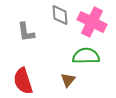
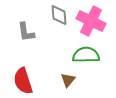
gray diamond: moved 1 px left
pink cross: moved 1 px left, 1 px up
green semicircle: moved 1 px up
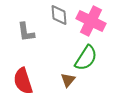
green semicircle: moved 3 px down; rotated 124 degrees clockwise
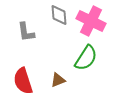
brown triangle: moved 10 px left; rotated 28 degrees clockwise
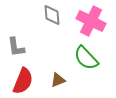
gray diamond: moved 7 px left
gray L-shape: moved 10 px left, 15 px down
green semicircle: rotated 104 degrees clockwise
red semicircle: rotated 140 degrees counterclockwise
